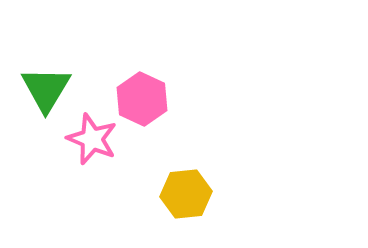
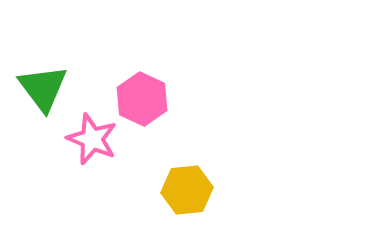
green triangle: moved 3 px left, 1 px up; rotated 8 degrees counterclockwise
yellow hexagon: moved 1 px right, 4 px up
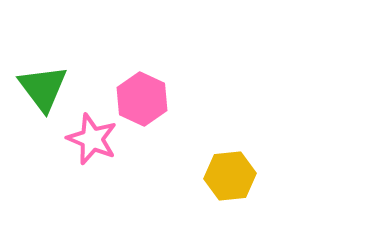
yellow hexagon: moved 43 px right, 14 px up
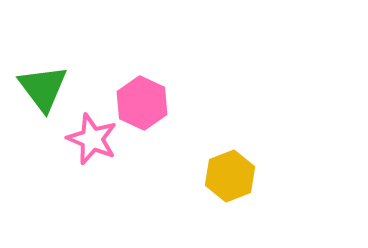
pink hexagon: moved 4 px down
yellow hexagon: rotated 15 degrees counterclockwise
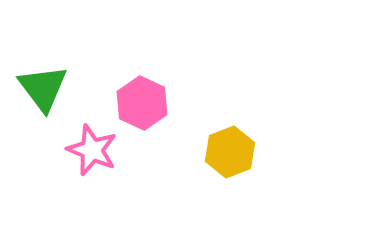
pink star: moved 11 px down
yellow hexagon: moved 24 px up
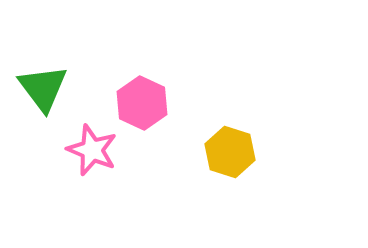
yellow hexagon: rotated 21 degrees counterclockwise
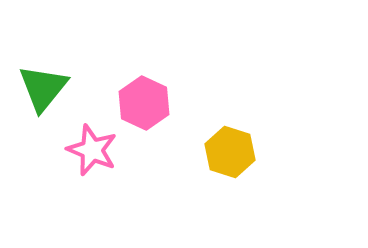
green triangle: rotated 16 degrees clockwise
pink hexagon: moved 2 px right
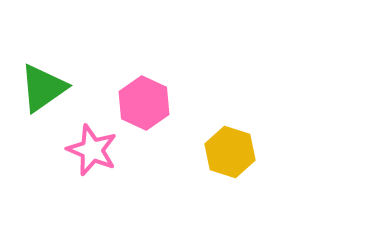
green triangle: rotated 16 degrees clockwise
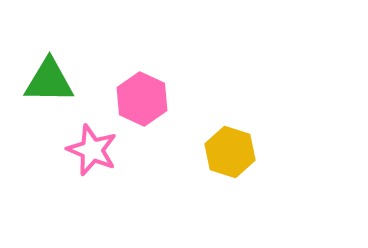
green triangle: moved 6 px right, 7 px up; rotated 36 degrees clockwise
pink hexagon: moved 2 px left, 4 px up
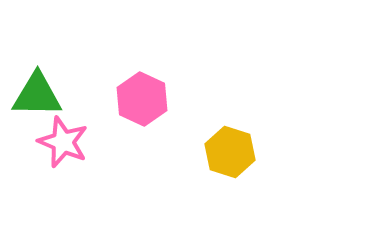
green triangle: moved 12 px left, 14 px down
pink star: moved 29 px left, 8 px up
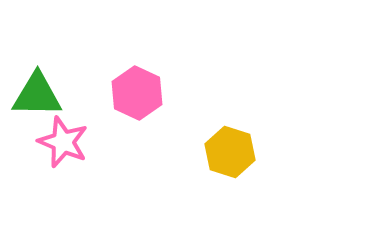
pink hexagon: moved 5 px left, 6 px up
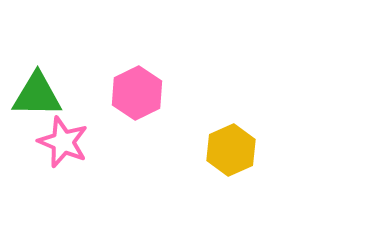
pink hexagon: rotated 9 degrees clockwise
yellow hexagon: moved 1 px right, 2 px up; rotated 18 degrees clockwise
